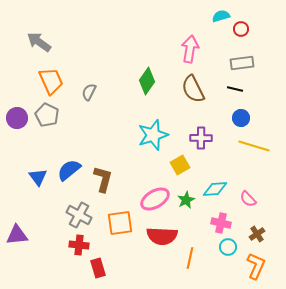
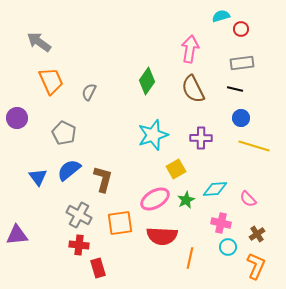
gray pentagon: moved 17 px right, 18 px down
yellow square: moved 4 px left, 4 px down
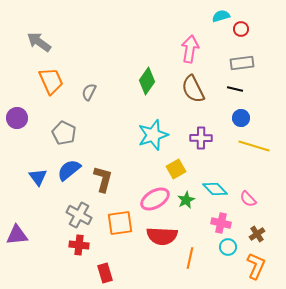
cyan diamond: rotated 50 degrees clockwise
red rectangle: moved 7 px right, 5 px down
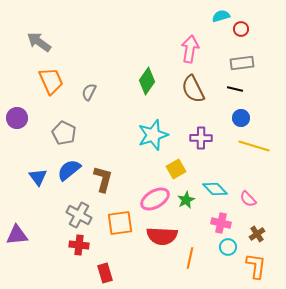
orange L-shape: rotated 16 degrees counterclockwise
